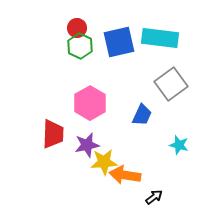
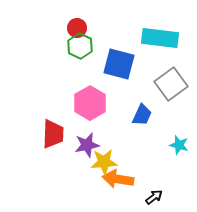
blue square: moved 22 px down; rotated 28 degrees clockwise
orange arrow: moved 7 px left, 4 px down
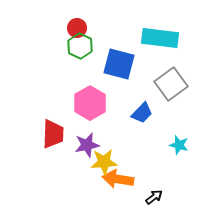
blue trapezoid: moved 2 px up; rotated 20 degrees clockwise
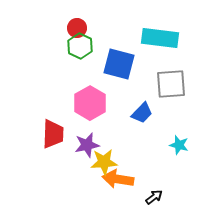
gray square: rotated 32 degrees clockwise
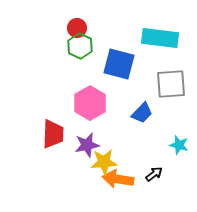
black arrow: moved 23 px up
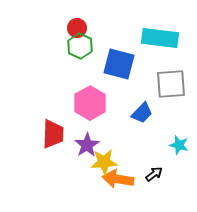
purple star: rotated 20 degrees counterclockwise
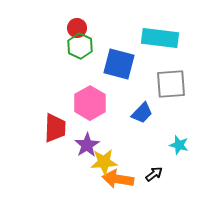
red trapezoid: moved 2 px right, 6 px up
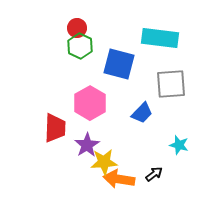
orange arrow: moved 1 px right
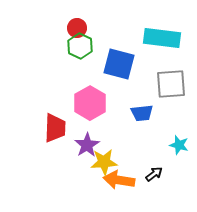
cyan rectangle: moved 2 px right
blue trapezoid: rotated 40 degrees clockwise
orange arrow: moved 1 px down
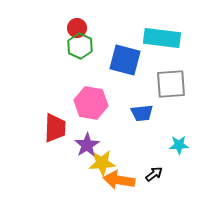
blue square: moved 6 px right, 4 px up
pink hexagon: moved 1 px right; rotated 20 degrees counterclockwise
cyan star: rotated 18 degrees counterclockwise
yellow star: moved 2 px left, 1 px down
